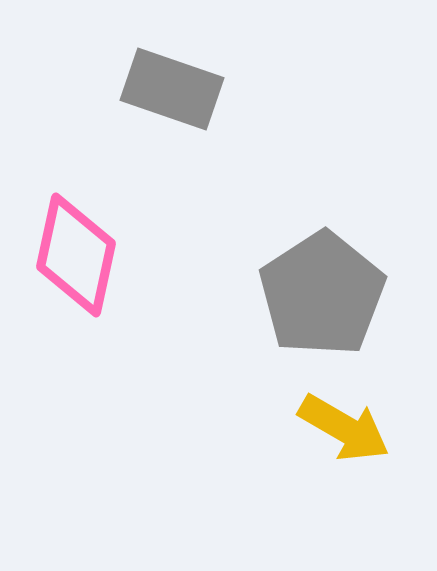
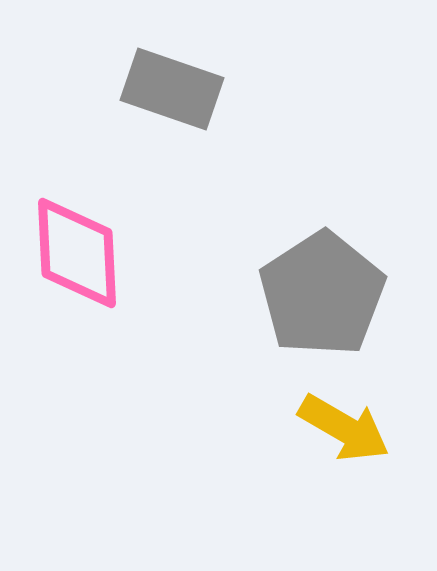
pink diamond: moved 1 px right, 2 px up; rotated 15 degrees counterclockwise
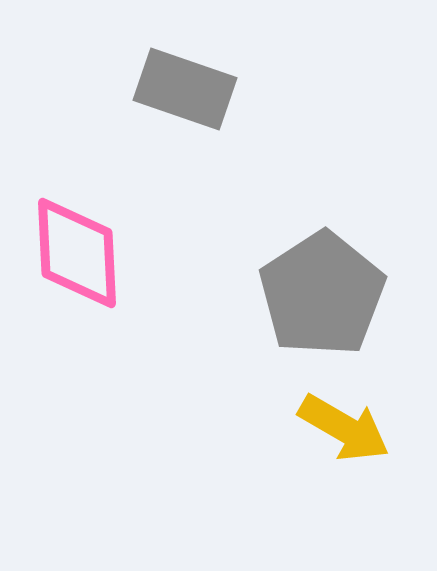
gray rectangle: moved 13 px right
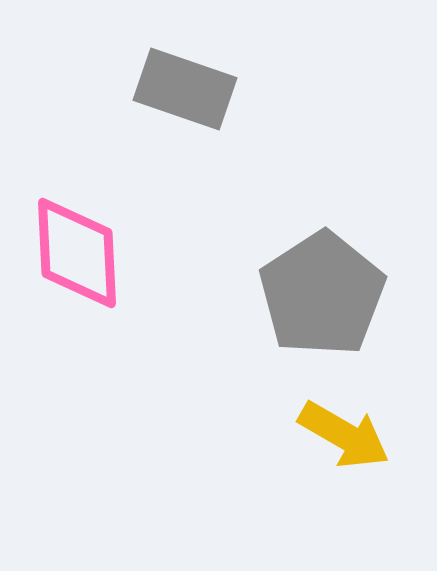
yellow arrow: moved 7 px down
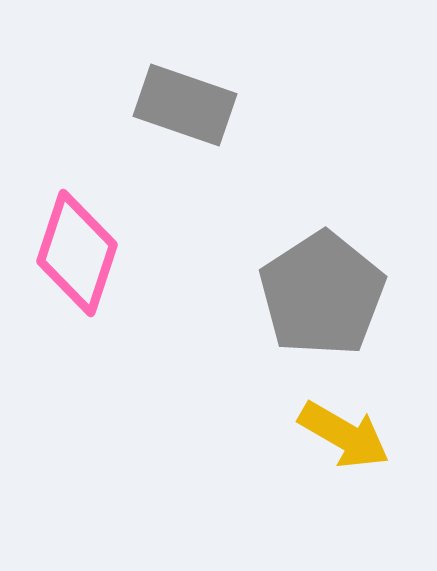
gray rectangle: moved 16 px down
pink diamond: rotated 21 degrees clockwise
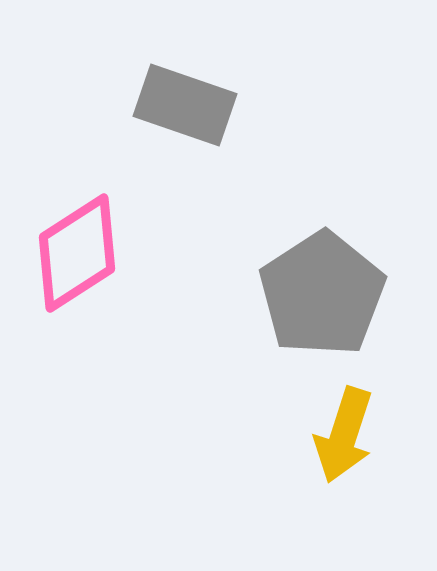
pink diamond: rotated 39 degrees clockwise
yellow arrow: rotated 78 degrees clockwise
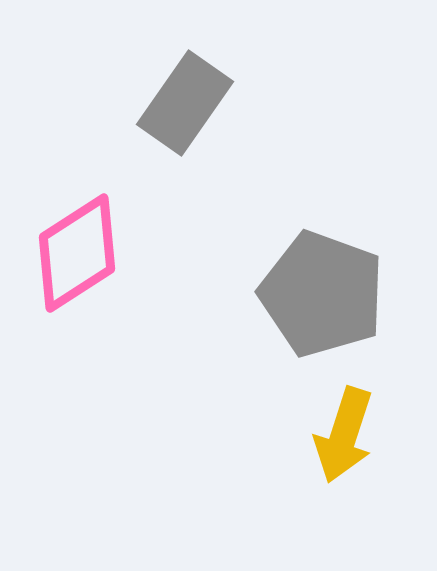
gray rectangle: moved 2 px up; rotated 74 degrees counterclockwise
gray pentagon: rotated 19 degrees counterclockwise
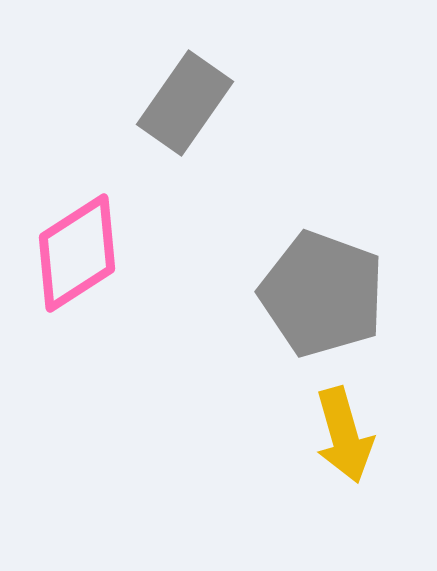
yellow arrow: rotated 34 degrees counterclockwise
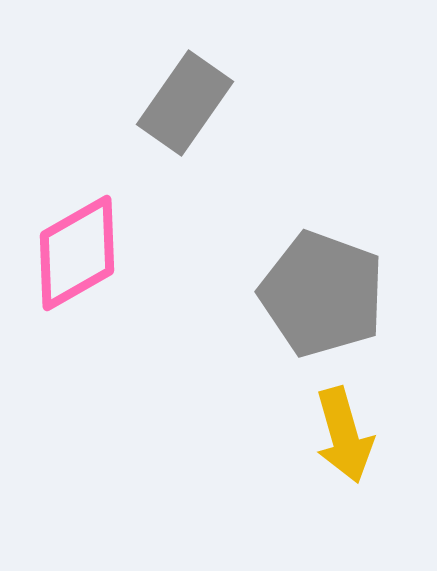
pink diamond: rotated 3 degrees clockwise
